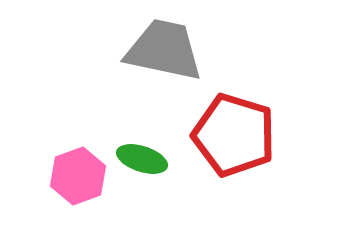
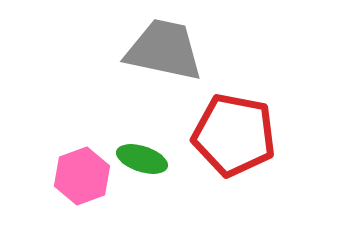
red pentagon: rotated 6 degrees counterclockwise
pink hexagon: moved 4 px right
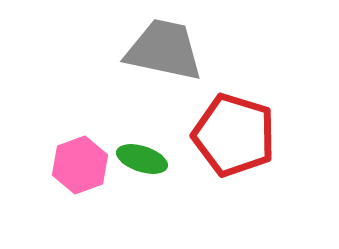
red pentagon: rotated 6 degrees clockwise
pink hexagon: moved 2 px left, 11 px up
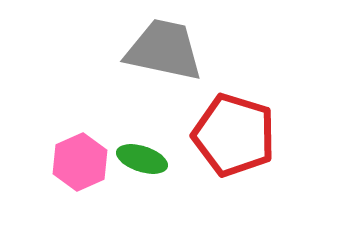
pink hexagon: moved 3 px up; rotated 4 degrees counterclockwise
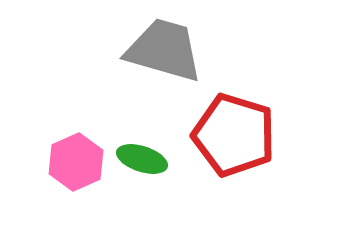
gray trapezoid: rotated 4 degrees clockwise
pink hexagon: moved 4 px left
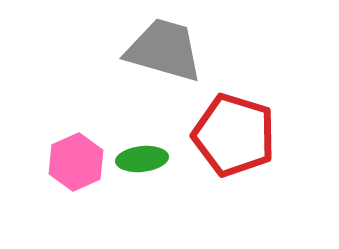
green ellipse: rotated 24 degrees counterclockwise
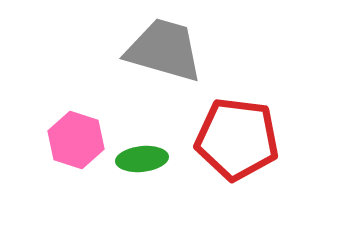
red pentagon: moved 3 px right, 4 px down; rotated 10 degrees counterclockwise
pink hexagon: moved 22 px up; rotated 18 degrees counterclockwise
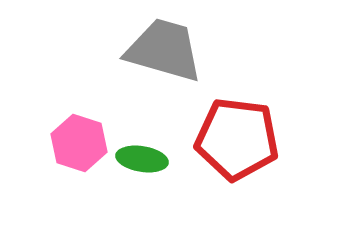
pink hexagon: moved 3 px right, 3 px down
green ellipse: rotated 15 degrees clockwise
